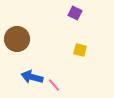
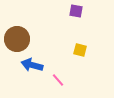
purple square: moved 1 px right, 2 px up; rotated 16 degrees counterclockwise
blue arrow: moved 12 px up
pink line: moved 4 px right, 5 px up
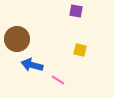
pink line: rotated 16 degrees counterclockwise
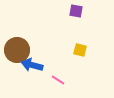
brown circle: moved 11 px down
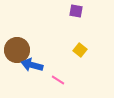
yellow square: rotated 24 degrees clockwise
